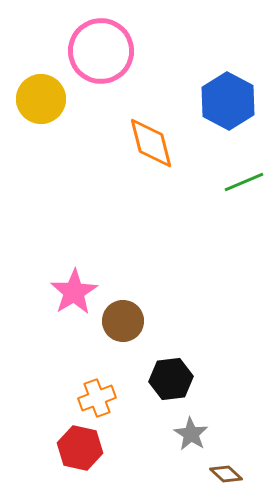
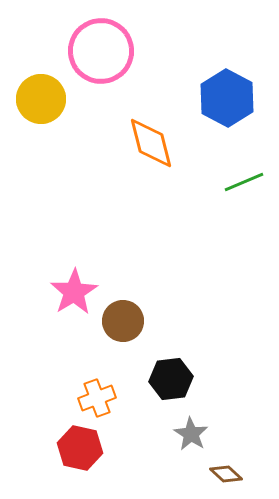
blue hexagon: moved 1 px left, 3 px up
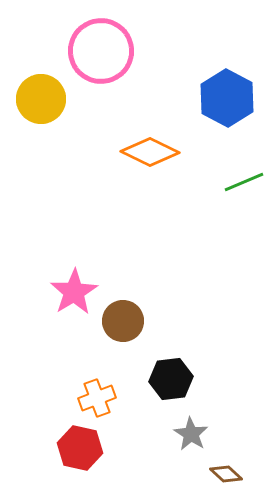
orange diamond: moved 1 px left, 9 px down; rotated 50 degrees counterclockwise
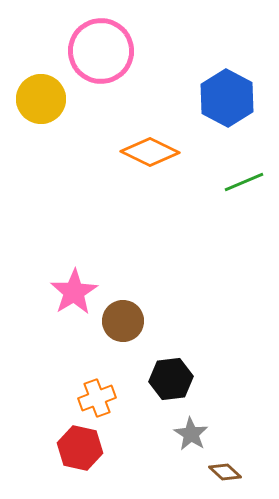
brown diamond: moved 1 px left, 2 px up
